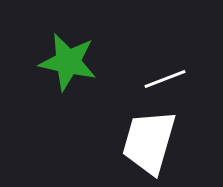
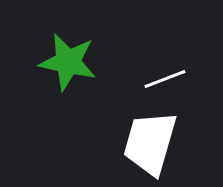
white trapezoid: moved 1 px right, 1 px down
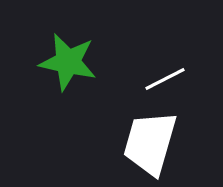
white line: rotated 6 degrees counterclockwise
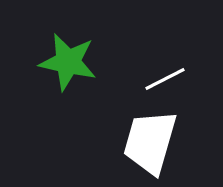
white trapezoid: moved 1 px up
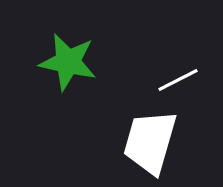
white line: moved 13 px right, 1 px down
